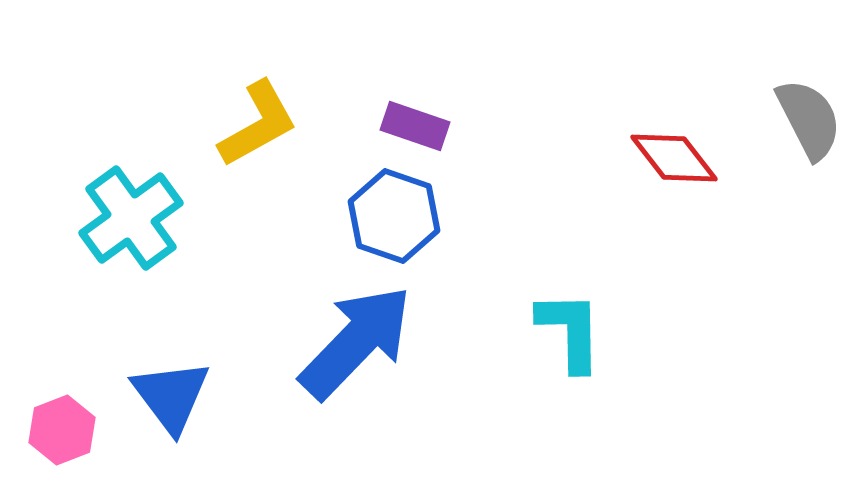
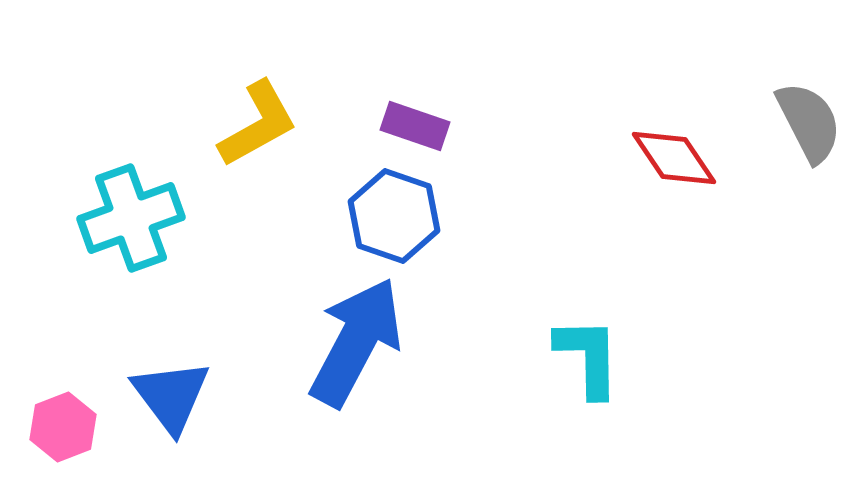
gray semicircle: moved 3 px down
red diamond: rotated 4 degrees clockwise
cyan cross: rotated 16 degrees clockwise
cyan L-shape: moved 18 px right, 26 px down
blue arrow: rotated 16 degrees counterclockwise
pink hexagon: moved 1 px right, 3 px up
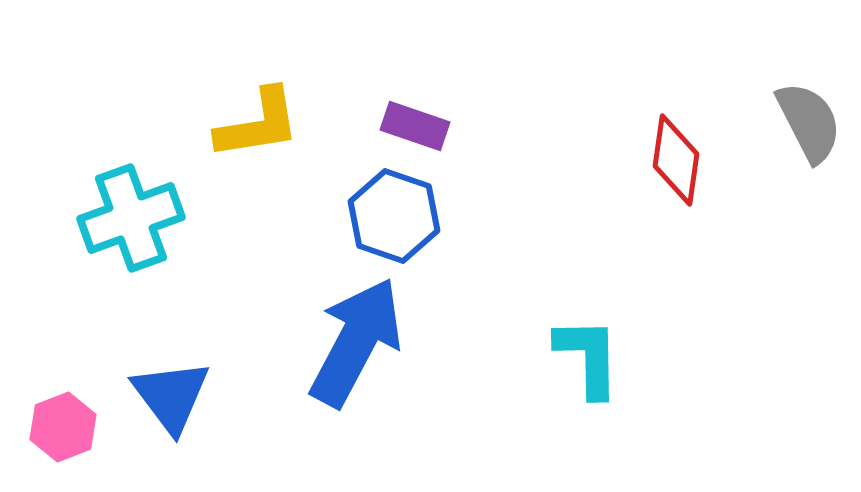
yellow L-shape: rotated 20 degrees clockwise
red diamond: moved 2 px right, 2 px down; rotated 42 degrees clockwise
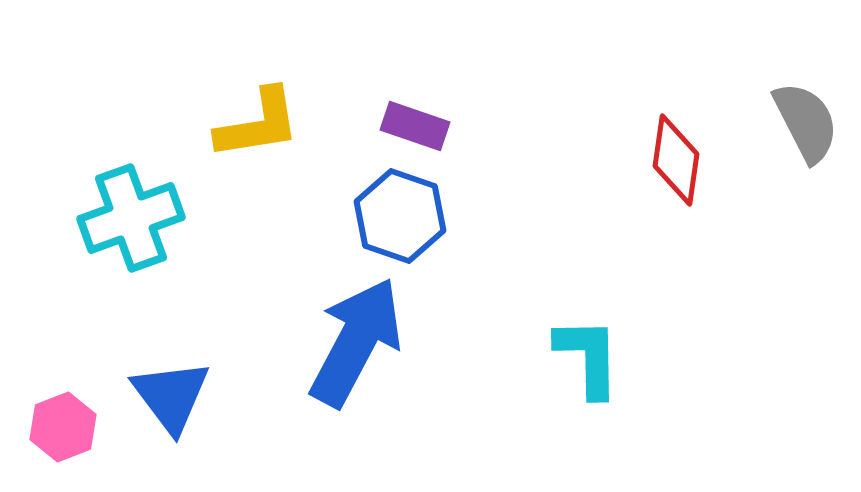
gray semicircle: moved 3 px left
blue hexagon: moved 6 px right
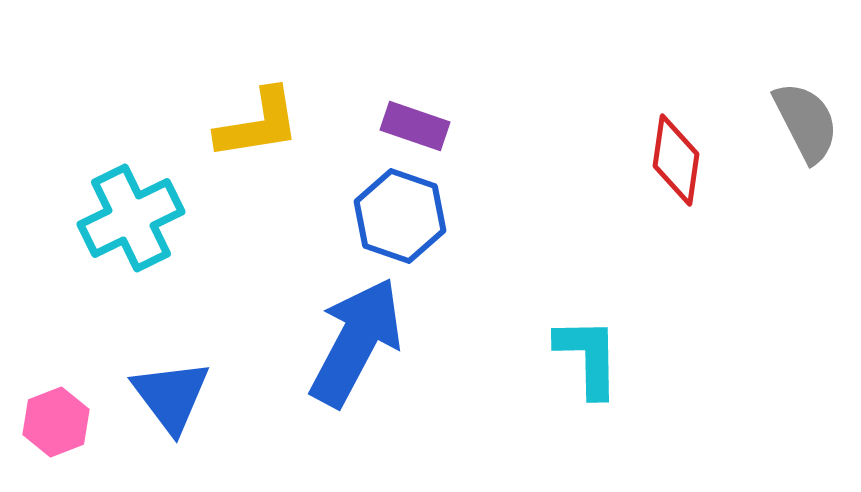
cyan cross: rotated 6 degrees counterclockwise
pink hexagon: moved 7 px left, 5 px up
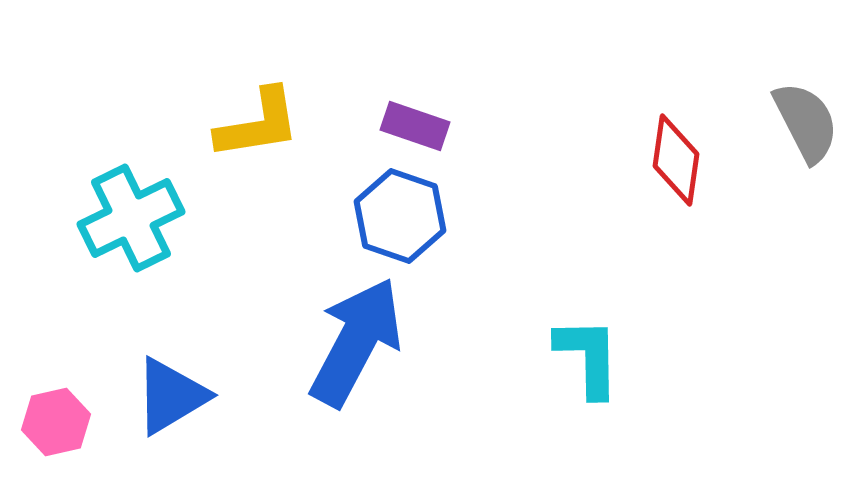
blue triangle: rotated 36 degrees clockwise
pink hexagon: rotated 8 degrees clockwise
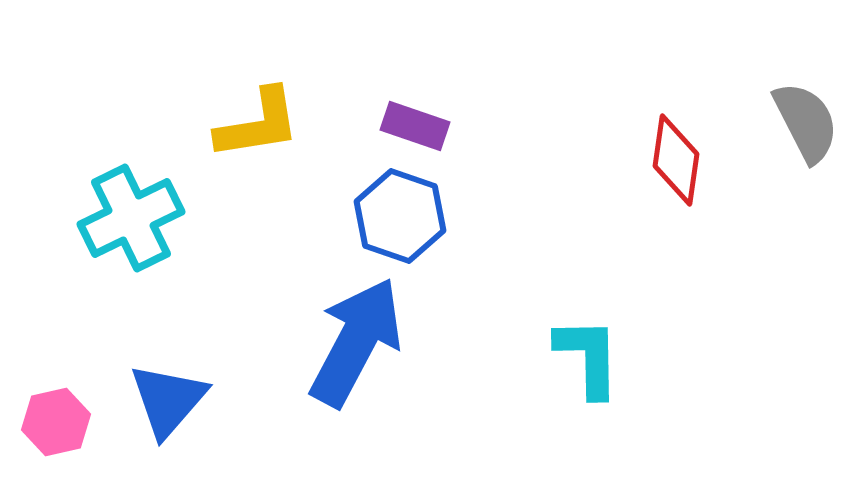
blue triangle: moved 3 px left, 4 px down; rotated 18 degrees counterclockwise
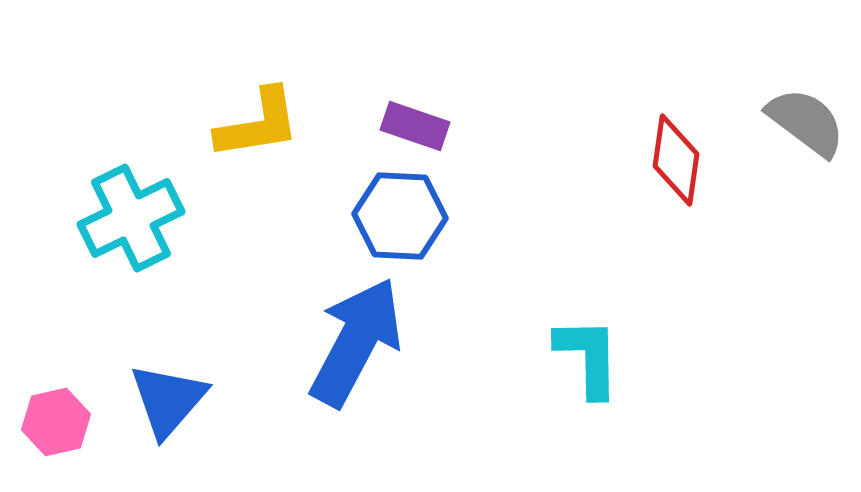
gray semicircle: rotated 26 degrees counterclockwise
blue hexagon: rotated 16 degrees counterclockwise
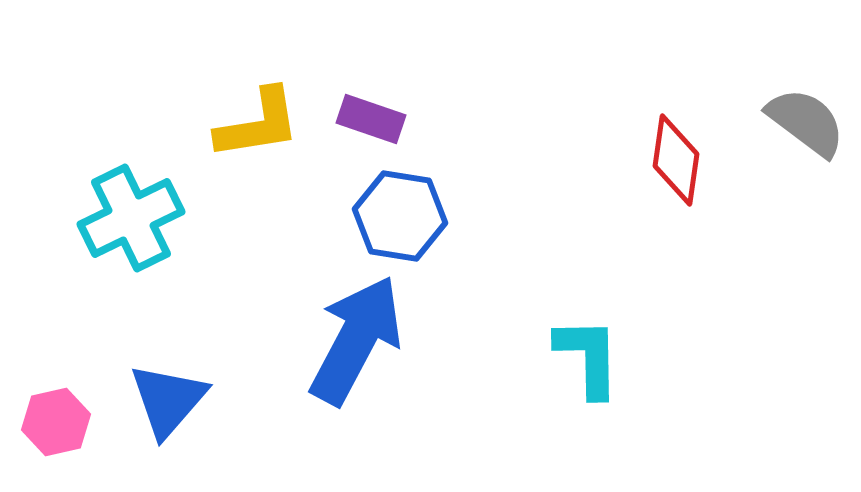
purple rectangle: moved 44 px left, 7 px up
blue hexagon: rotated 6 degrees clockwise
blue arrow: moved 2 px up
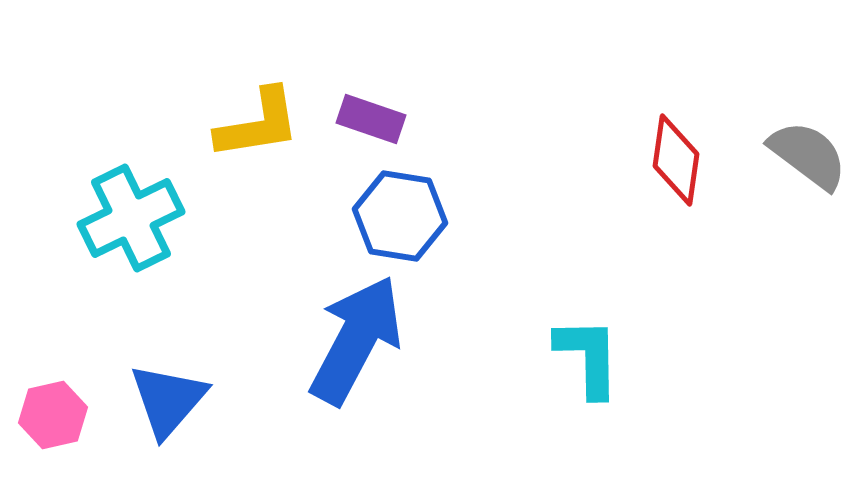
gray semicircle: moved 2 px right, 33 px down
pink hexagon: moved 3 px left, 7 px up
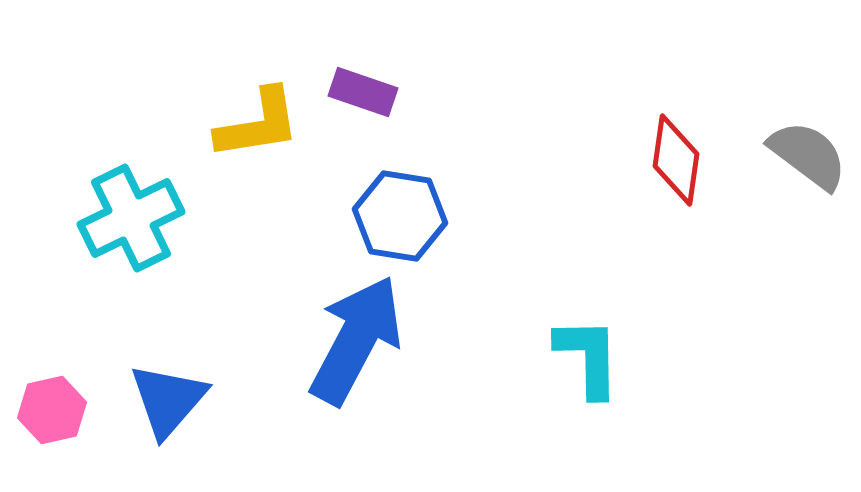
purple rectangle: moved 8 px left, 27 px up
pink hexagon: moved 1 px left, 5 px up
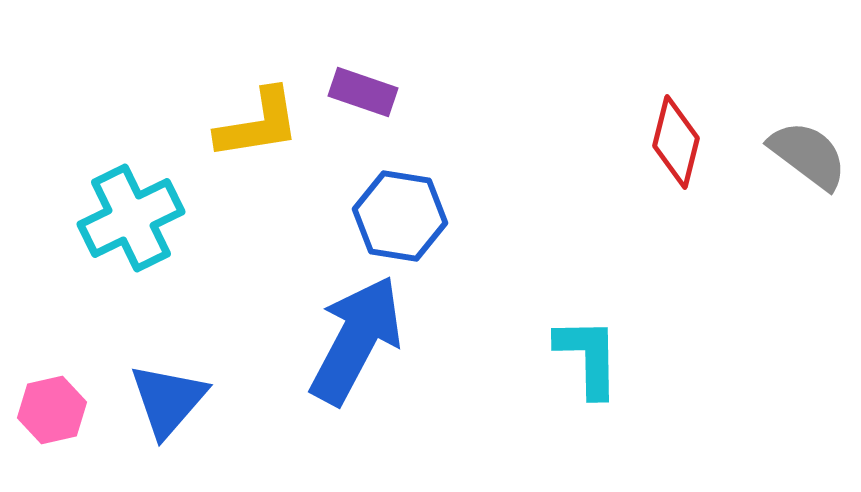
red diamond: moved 18 px up; rotated 6 degrees clockwise
